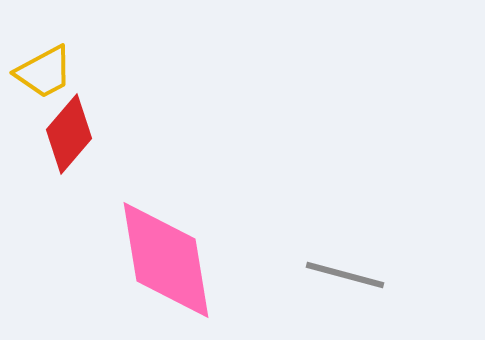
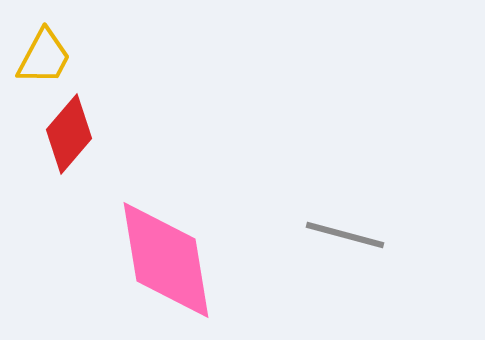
yellow trapezoid: moved 15 px up; rotated 34 degrees counterclockwise
gray line: moved 40 px up
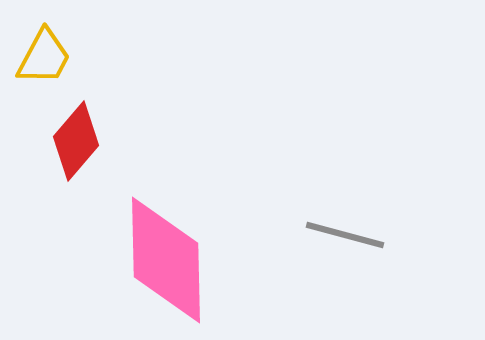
red diamond: moved 7 px right, 7 px down
pink diamond: rotated 8 degrees clockwise
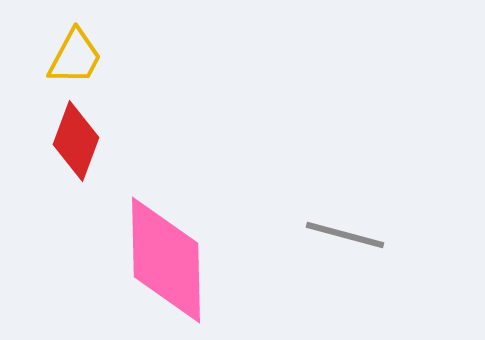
yellow trapezoid: moved 31 px right
red diamond: rotated 20 degrees counterclockwise
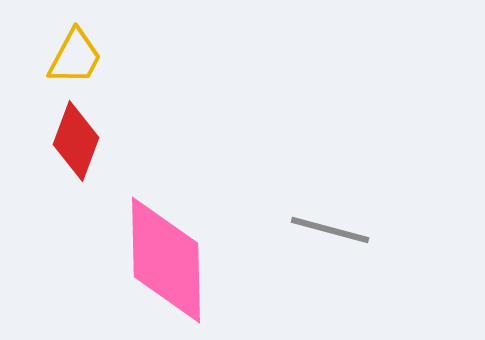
gray line: moved 15 px left, 5 px up
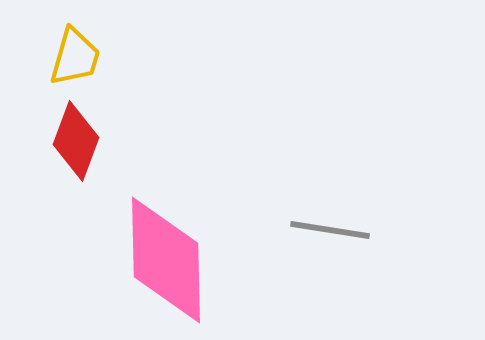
yellow trapezoid: rotated 12 degrees counterclockwise
gray line: rotated 6 degrees counterclockwise
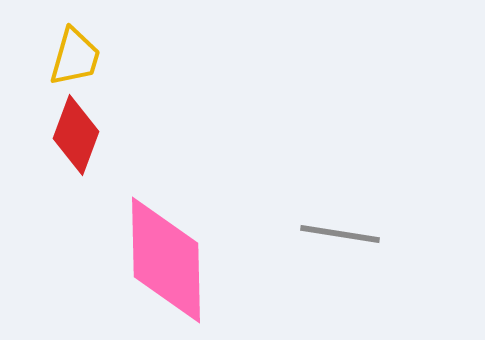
red diamond: moved 6 px up
gray line: moved 10 px right, 4 px down
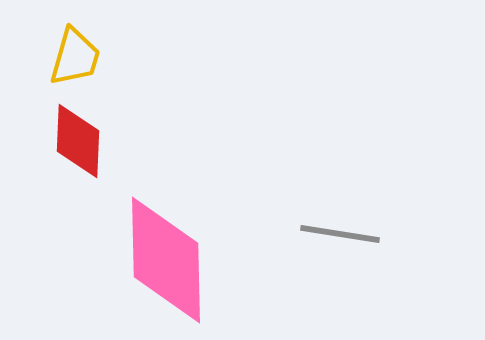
red diamond: moved 2 px right, 6 px down; rotated 18 degrees counterclockwise
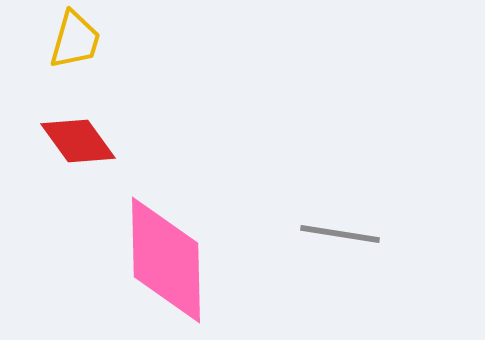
yellow trapezoid: moved 17 px up
red diamond: rotated 38 degrees counterclockwise
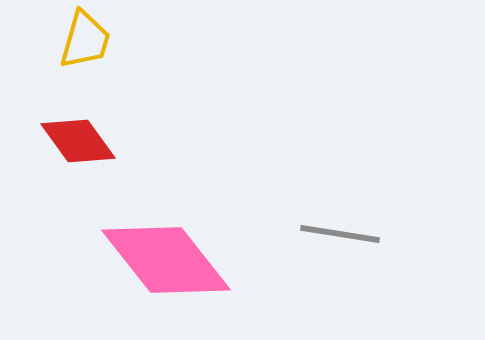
yellow trapezoid: moved 10 px right
pink diamond: rotated 37 degrees counterclockwise
